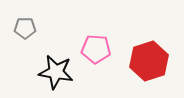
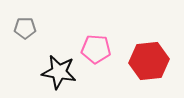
red hexagon: rotated 12 degrees clockwise
black star: moved 3 px right
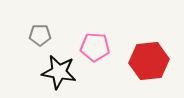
gray pentagon: moved 15 px right, 7 px down
pink pentagon: moved 1 px left, 2 px up
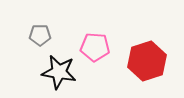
red hexagon: moved 2 px left; rotated 12 degrees counterclockwise
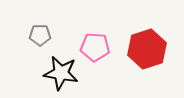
red hexagon: moved 12 px up
black star: moved 2 px right, 1 px down
